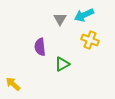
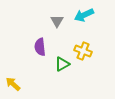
gray triangle: moved 3 px left, 2 px down
yellow cross: moved 7 px left, 11 px down
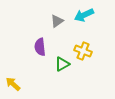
gray triangle: rotated 24 degrees clockwise
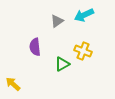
purple semicircle: moved 5 px left
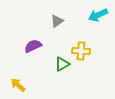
cyan arrow: moved 14 px right
purple semicircle: moved 2 px left, 1 px up; rotated 72 degrees clockwise
yellow cross: moved 2 px left; rotated 18 degrees counterclockwise
yellow arrow: moved 5 px right, 1 px down
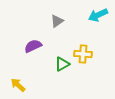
yellow cross: moved 2 px right, 3 px down
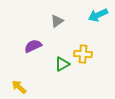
yellow arrow: moved 1 px right, 2 px down
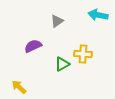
cyan arrow: rotated 36 degrees clockwise
